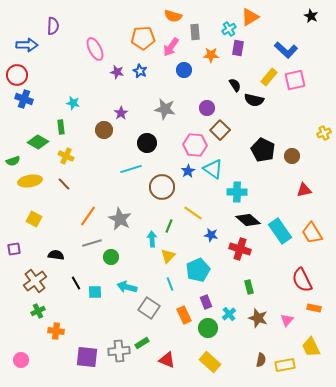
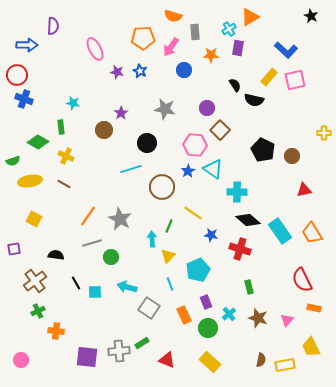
yellow cross at (324, 133): rotated 24 degrees clockwise
brown line at (64, 184): rotated 16 degrees counterclockwise
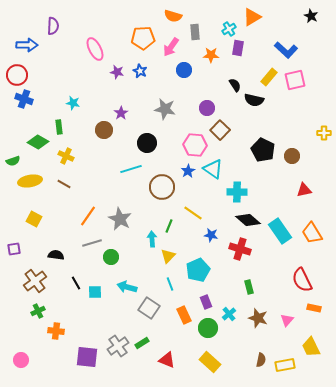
orange triangle at (250, 17): moved 2 px right
green rectangle at (61, 127): moved 2 px left
gray cross at (119, 351): moved 1 px left, 5 px up; rotated 30 degrees counterclockwise
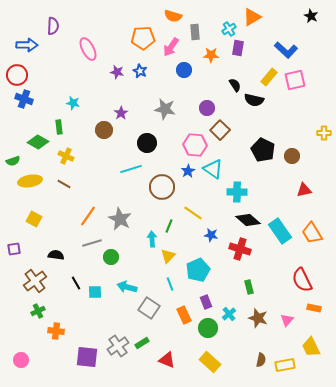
pink ellipse at (95, 49): moved 7 px left
